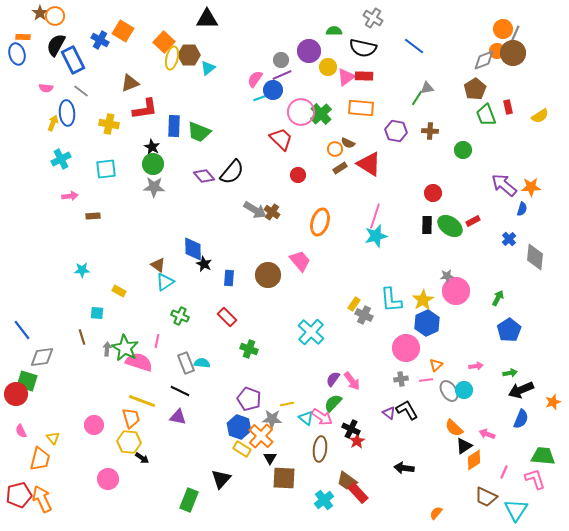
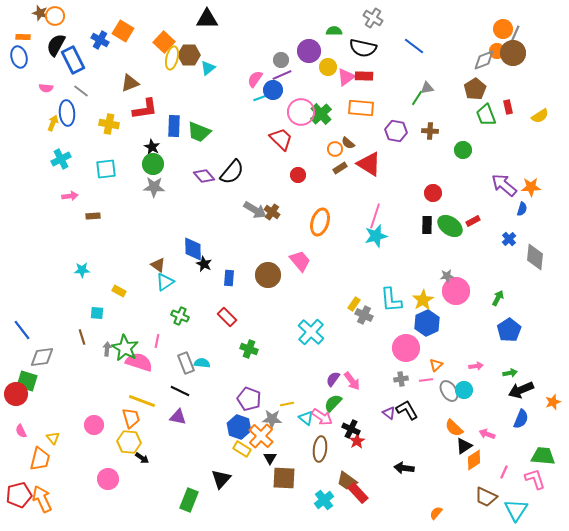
brown star at (40, 13): rotated 21 degrees counterclockwise
blue ellipse at (17, 54): moved 2 px right, 3 px down
brown semicircle at (348, 143): rotated 16 degrees clockwise
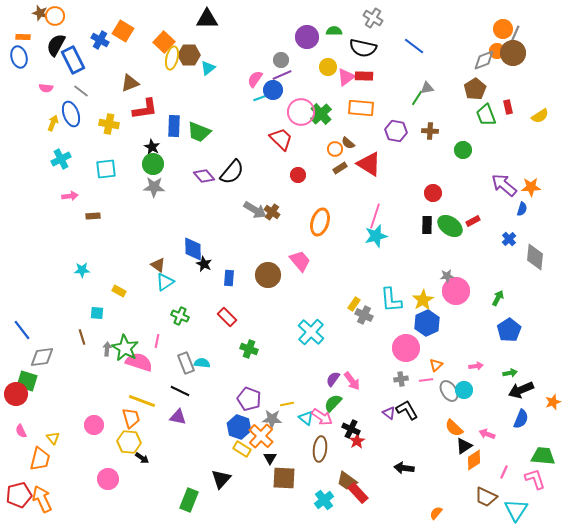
purple circle at (309, 51): moved 2 px left, 14 px up
blue ellipse at (67, 113): moved 4 px right, 1 px down; rotated 15 degrees counterclockwise
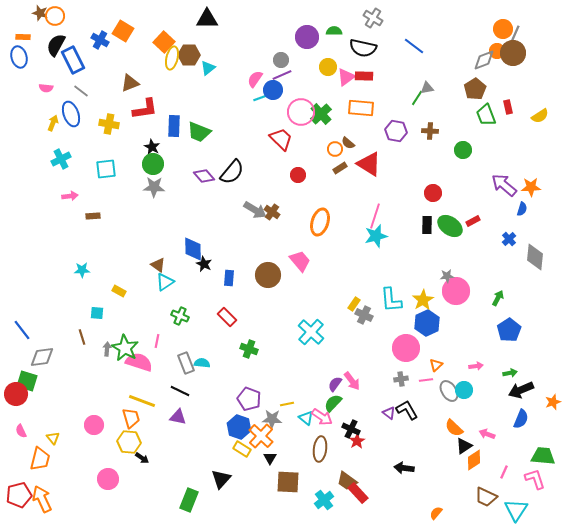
purple semicircle at (333, 379): moved 2 px right, 5 px down
brown square at (284, 478): moved 4 px right, 4 px down
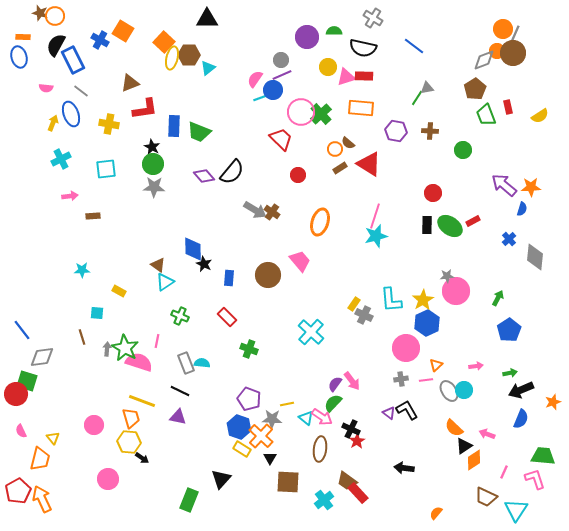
pink triangle at (346, 77): rotated 18 degrees clockwise
red pentagon at (19, 495): moved 1 px left, 4 px up; rotated 15 degrees counterclockwise
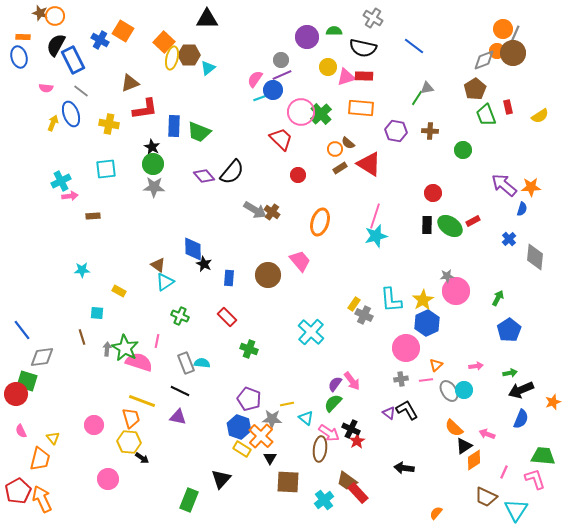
cyan cross at (61, 159): moved 22 px down
pink arrow at (322, 417): moved 7 px right, 16 px down
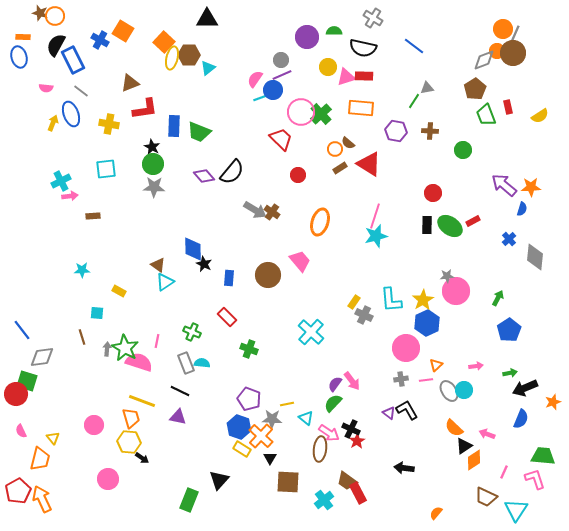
green line at (417, 98): moved 3 px left, 3 px down
yellow rectangle at (354, 304): moved 2 px up
green cross at (180, 316): moved 12 px right, 16 px down
black arrow at (521, 390): moved 4 px right, 2 px up
black triangle at (221, 479): moved 2 px left, 1 px down
red rectangle at (358, 493): rotated 15 degrees clockwise
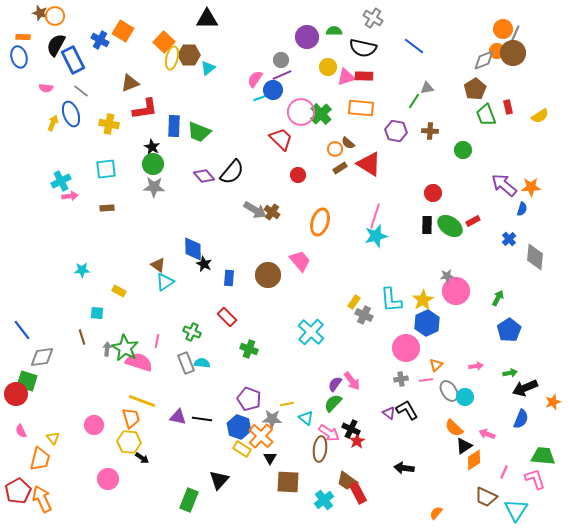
brown rectangle at (93, 216): moved 14 px right, 8 px up
cyan circle at (464, 390): moved 1 px right, 7 px down
black line at (180, 391): moved 22 px right, 28 px down; rotated 18 degrees counterclockwise
